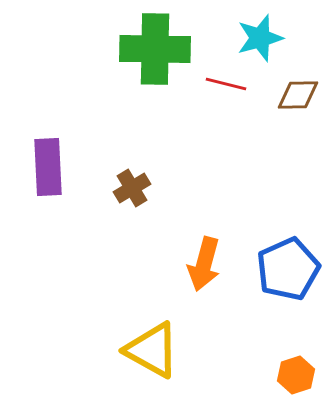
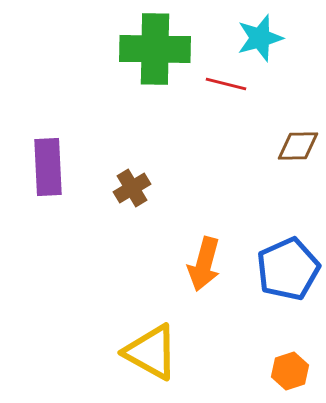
brown diamond: moved 51 px down
yellow triangle: moved 1 px left, 2 px down
orange hexagon: moved 6 px left, 4 px up
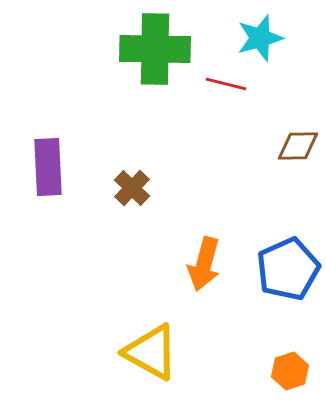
brown cross: rotated 15 degrees counterclockwise
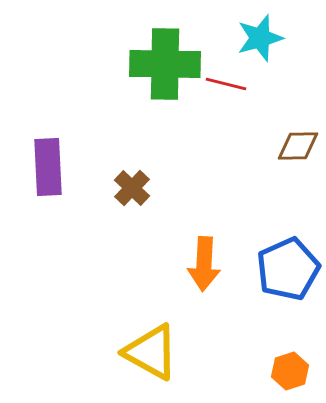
green cross: moved 10 px right, 15 px down
orange arrow: rotated 12 degrees counterclockwise
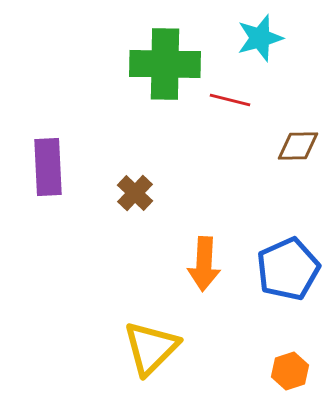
red line: moved 4 px right, 16 px down
brown cross: moved 3 px right, 5 px down
yellow triangle: moved 4 px up; rotated 46 degrees clockwise
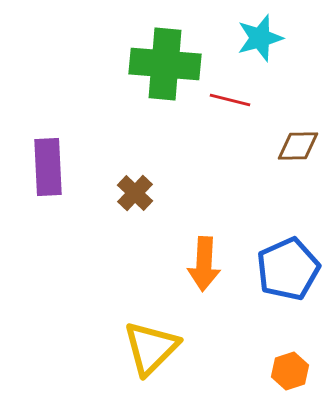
green cross: rotated 4 degrees clockwise
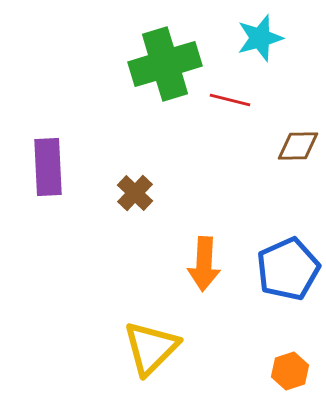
green cross: rotated 22 degrees counterclockwise
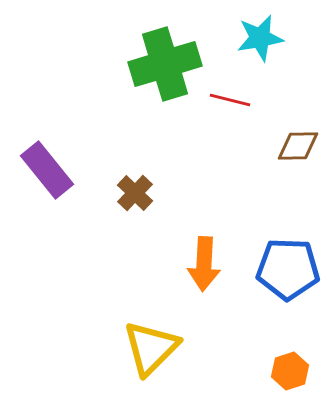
cyan star: rotated 6 degrees clockwise
purple rectangle: moved 1 px left, 3 px down; rotated 36 degrees counterclockwise
blue pentagon: rotated 26 degrees clockwise
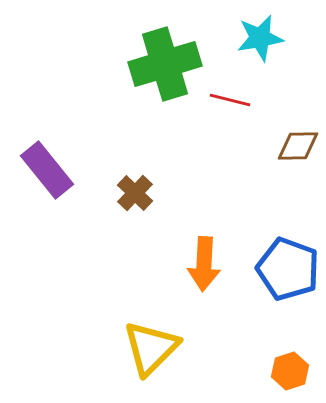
blue pentagon: rotated 18 degrees clockwise
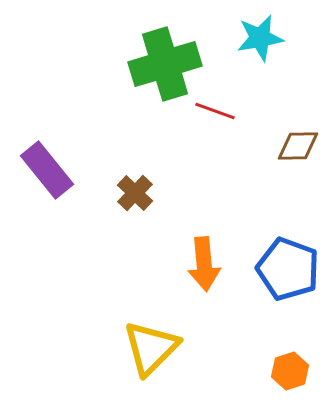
red line: moved 15 px left, 11 px down; rotated 6 degrees clockwise
orange arrow: rotated 8 degrees counterclockwise
